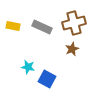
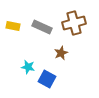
brown star: moved 11 px left, 4 px down
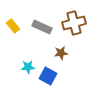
yellow rectangle: rotated 40 degrees clockwise
brown star: rotated 16 degrees clockwise
cyan star: rotated 16 degrees counterclockwise
blue square: moved 1 px right, 3 px up
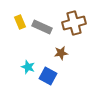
yellow rectangle: moved 7 px right, 4 px up; rotated 16 degrees clockwise
cyan star: rotated 24 degrees clockwise
